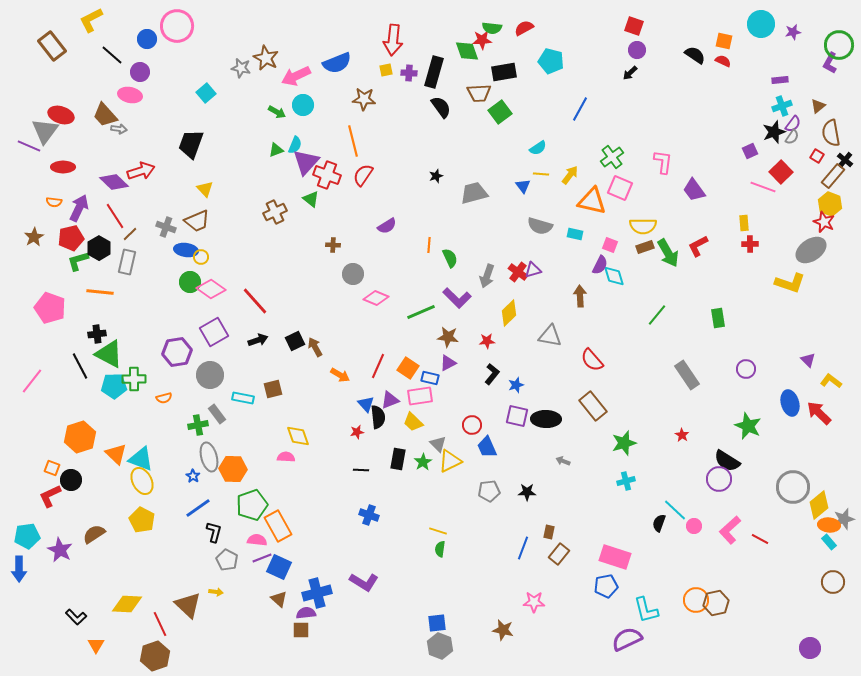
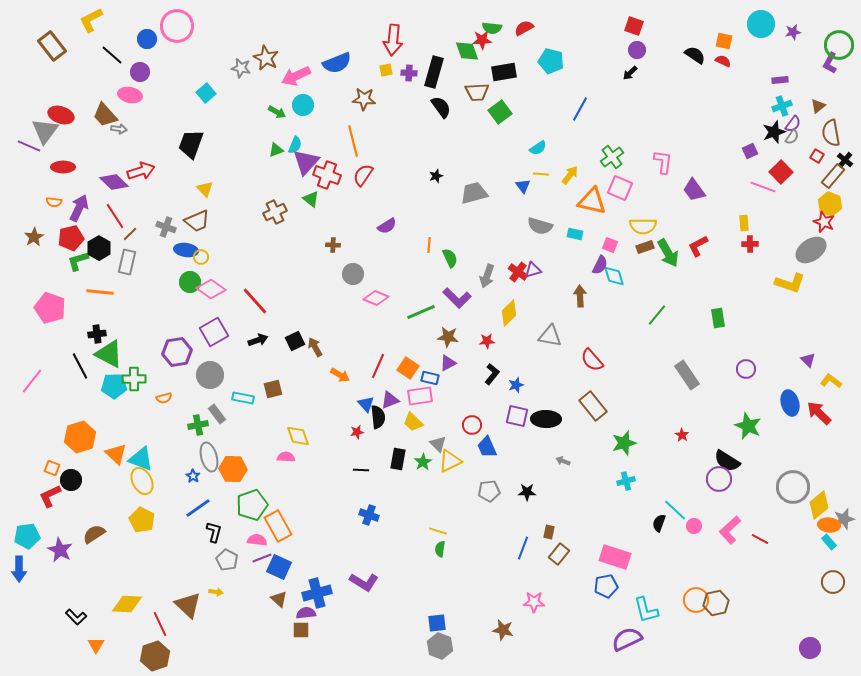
brown trapezoid at (479, 93): moved 2 px left, 1 px up
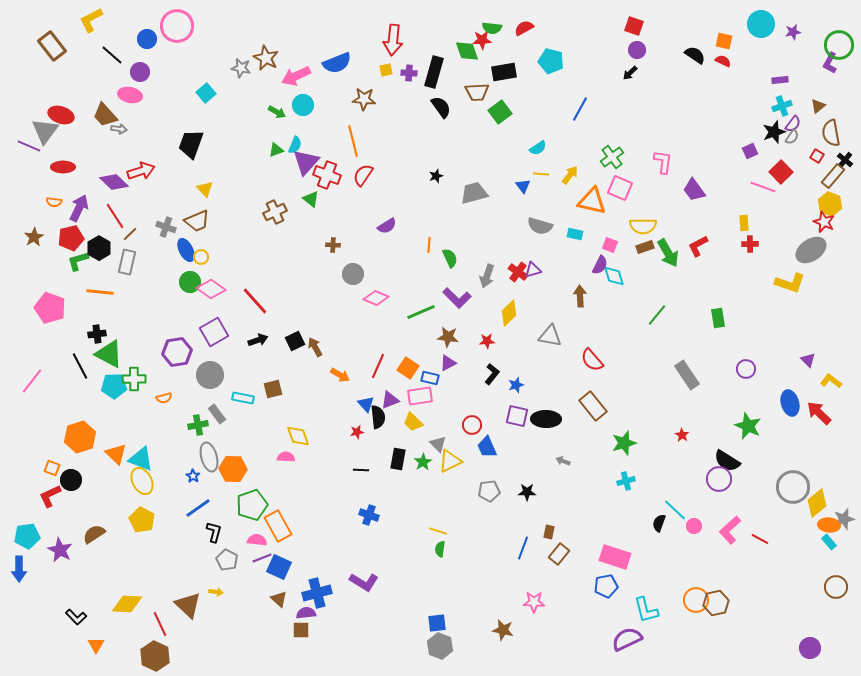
blue ellipse at (186, 250): rotated 55 degrees clockwise
yellow diamond at (819, 505): moved 2 px left, 2 px up
brown circle at (833, 582): moved 3 px right, 5 px down
brown hexagon at (155, 656): rotated 16 degrees counterclockwise
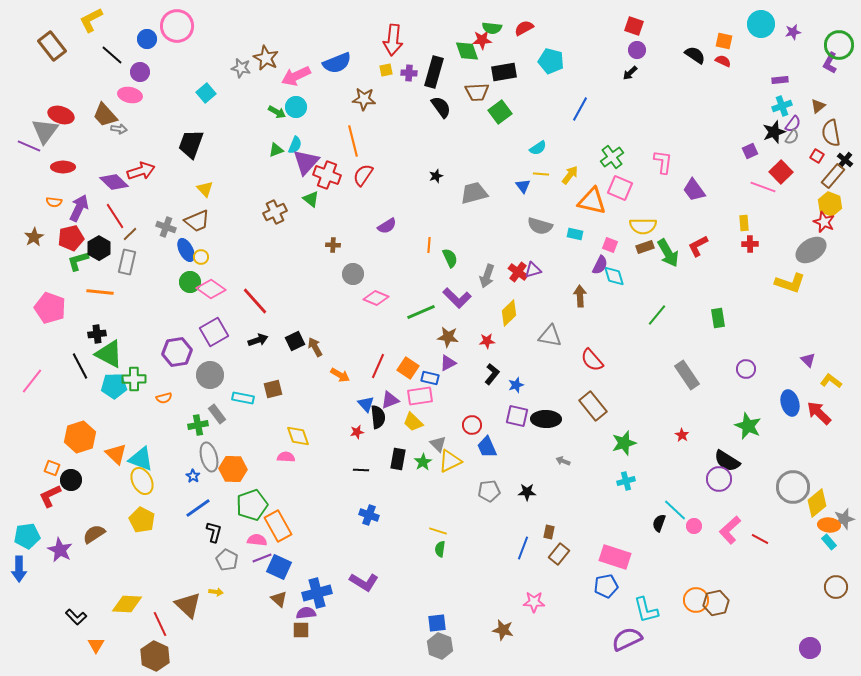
cyan circle at (303, 105): moved 7 px left, 2 px down
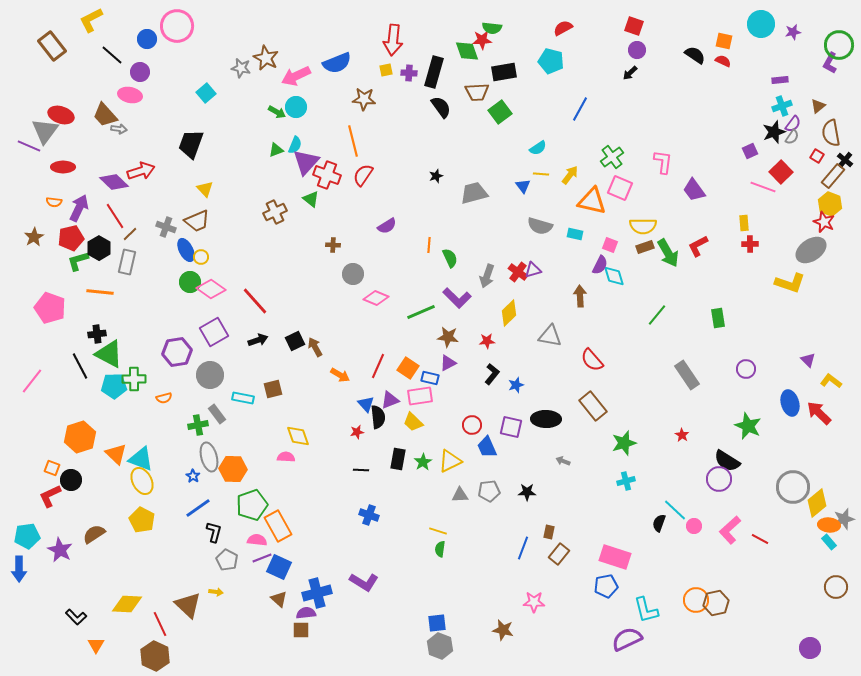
red semicircle at (524, 28): moved 39 px right
purple square at (517, 416): moved 6 px left, 11 px down
gray triangle at (438, 444): moved 22 px right, 51 px down; rotated 48 degrees counterclockwise
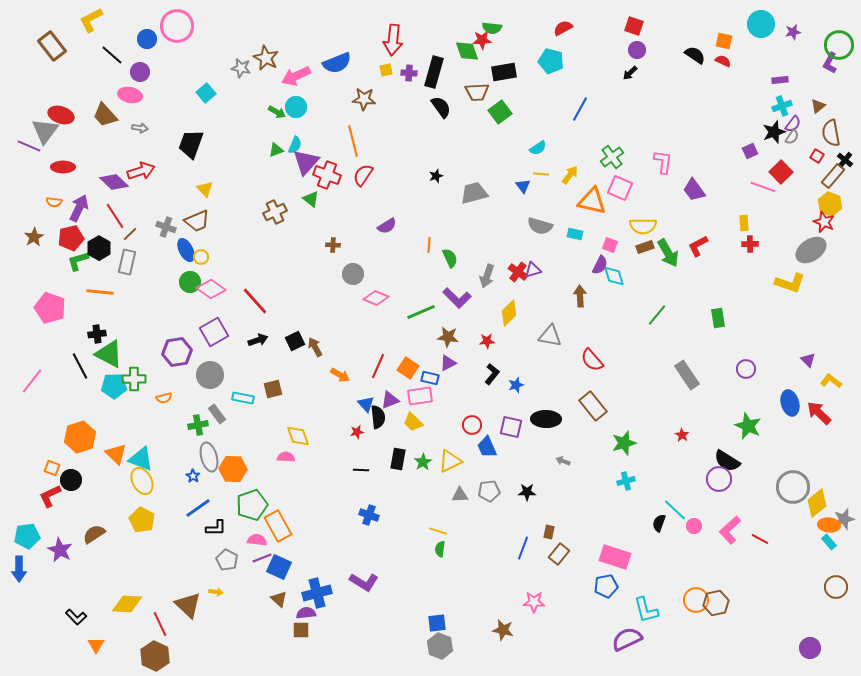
gray arrow at (119, 129): moved 21 px right, 1 px up
black L-shape at (214, 532): moved 2 px right, 4 px up; rotated 75 degrees clockwise
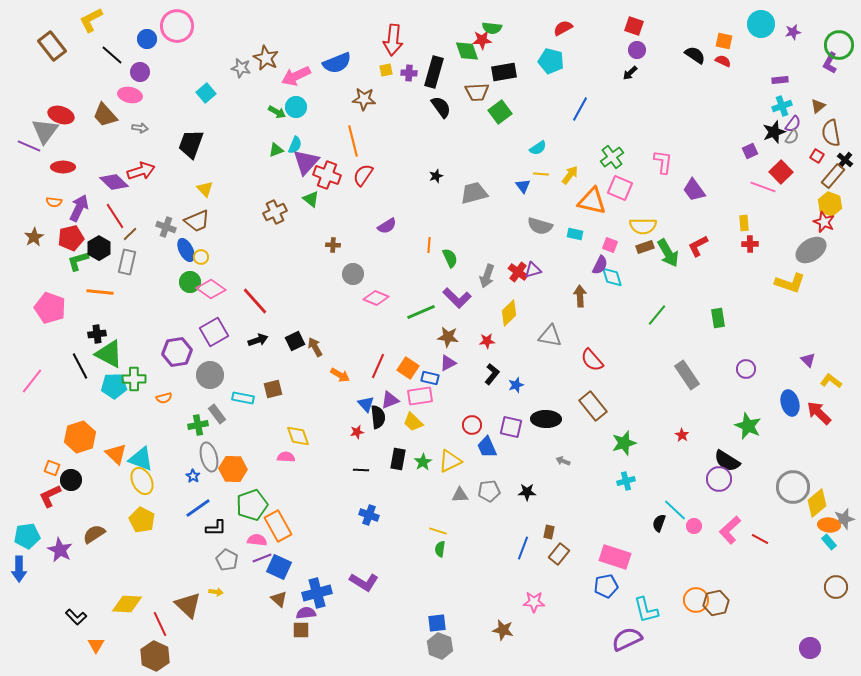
cyan diamond at (614, 276): moved 2 px left, 1 px down
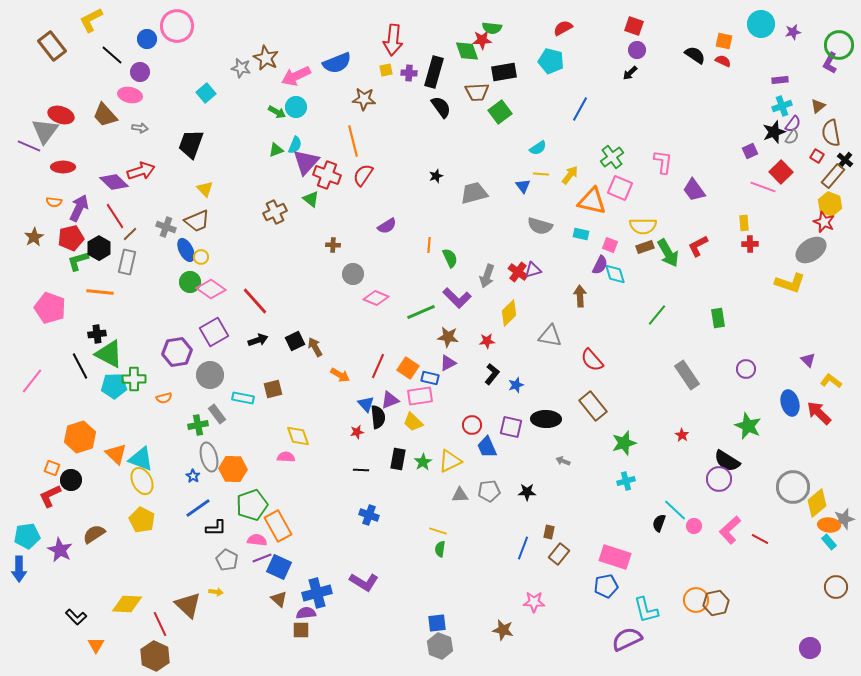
cyan rectangle at (575, 234): moved 6 px right
cyan diamond at (612, 277): moved 3 px right, 3 px up
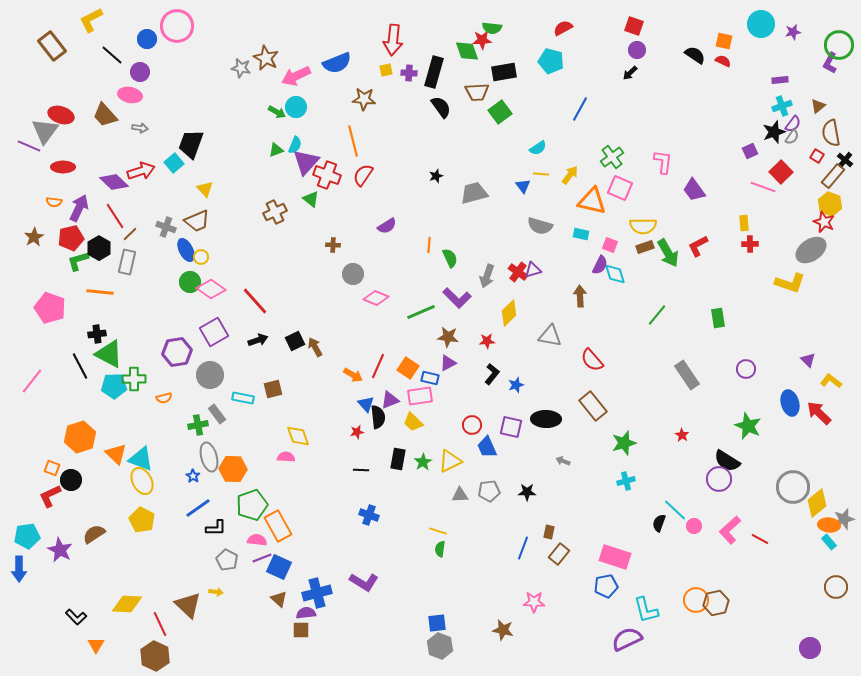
cyan square at (206, 93): moved 32 px left, 70 px down
orange arrow at (340, 375): moved 13 px right
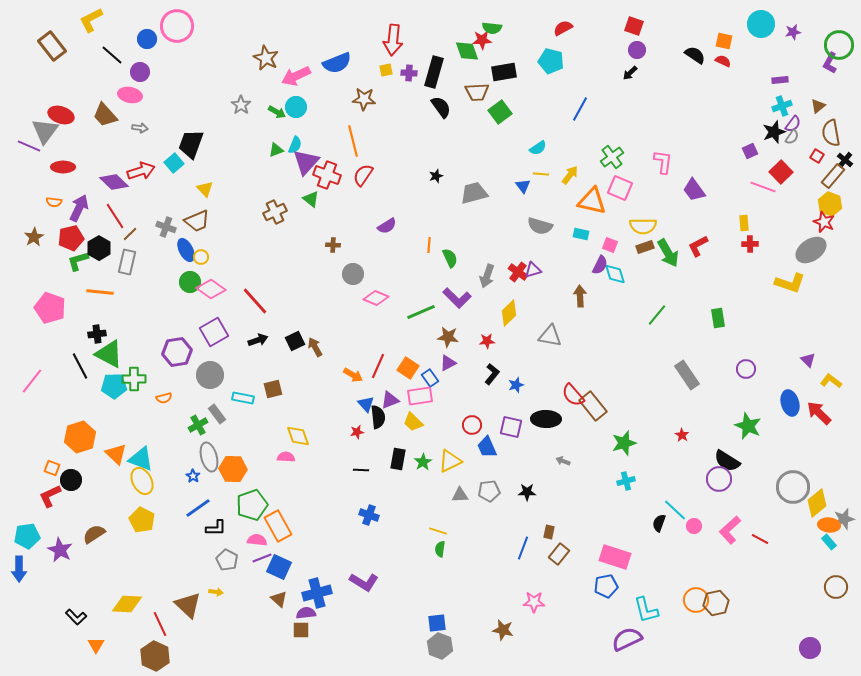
gray star at (241, 68): moved 37 px down; rotated 24 degrees clockwise
red semicircle at (592, 360): moved 19 px left, 35 px down
blue rectangle at (430, 378): rotated 42 degrees clockwise
green cross at (198, 425): rotated 18 degrees counterclockwise
